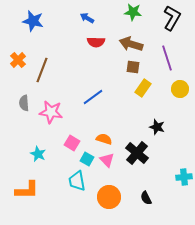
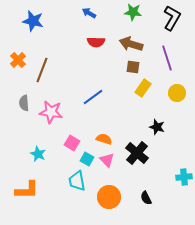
blue arrow: moved 2 px right, 5 px up
yellow circle: moved 3 px left, 4 px down
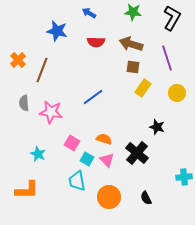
blue star: moved 24 px right, 10 px down
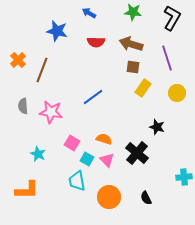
gray semicircle: moved 1 px left, 3 px down
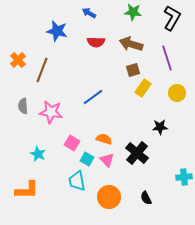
brown square: moved 3 px down; rotated 24 degrees counterclockwise
black star: moved 3 px right; rotated 21 degrees counterclockwise
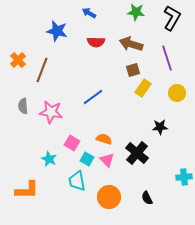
green star: moved 3 px right
cyan star: moved 11 px right, 5 px down
black semicircle: moved 1 px right
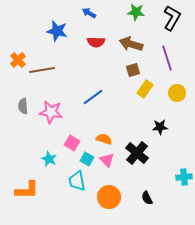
brown line: rotated 60 degrees clockwise
yellow rectangle: moved 2 px right, 1 px down
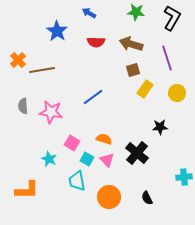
blue star: rotated 20 degrees clockwise
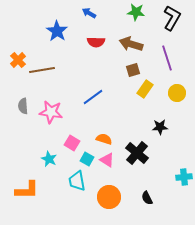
pink triangle: rotated 14 degrees counterclockwise
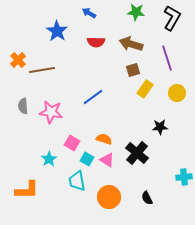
cyan star: rotated 14 degrees clockwise
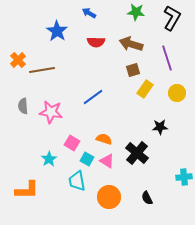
pink triangle: moved 1 px down
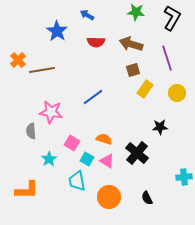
blue arrow: moved 2 px left, 2 px down
gray semicircle: moved 8 px right, 25 px down
